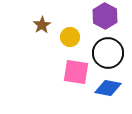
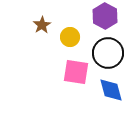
blue diamond: moved 3 px right, 2 px down; rotated 64 degrees clockwise
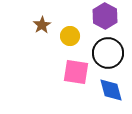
yellow circle: moved 1 px up
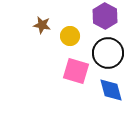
brown star: rotated 30 degrees counterclockwise
pink square: moved 1 px up; rotated 8 degrees clockwise
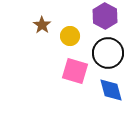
brown star: rotated 24 degrees clockwise
pink square: moved 1 px left
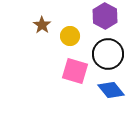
black circle: moved 1 px down
blue diamond: rotated 24 degrees counterclockwise
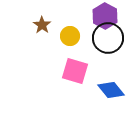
black circle: moved 16 px up
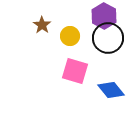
purple hexagon: moved 1 px left
